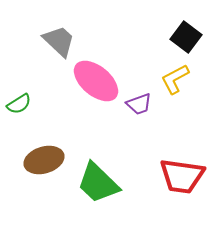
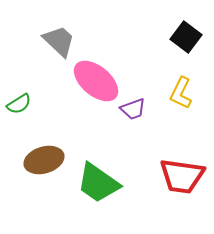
yellow L-shape: moved 6 px right, 14 px down; rotated 36 degrees counterclockwise
purple trapezoid: moved 6 px left, 5 px down
green trapezoid: rotated 9 degrees counterclockwise
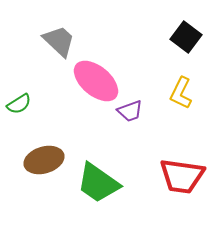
purple trapezoid: moved 3 px left, 2 px down
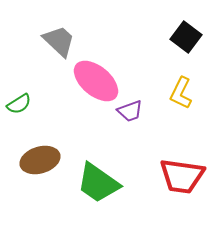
brown ellipse: moved 4 px left
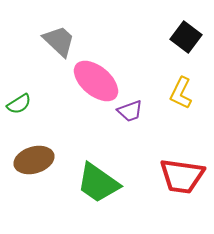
brown ellipse: moved 6 px left
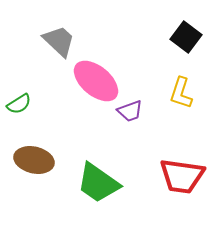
yellow L-shape: rotated 8 degrees counterclockwise
brown ellipse: rotated 30 degrees clockwise
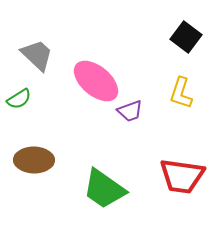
gray trapezoid: moved 22 px left, 14 px down
green semicircle: moved 5 px up
brown ellipse: rotated 12 degrees counterclockwise
green trapezoid: moved 6 px right, 6 px down
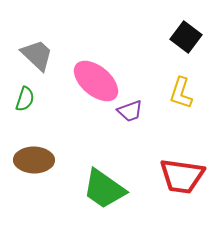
green semicircle: moved 6 px right; rotated 40 degrees counterclockwise
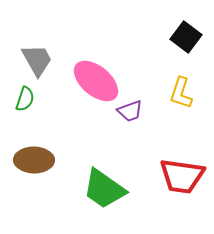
gray trapezoid: moved 5 px down; rotated 18 degrees clockwise
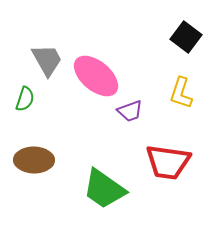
gray trapezoid: moved 10 px right
pink ellipse: moved 5 px up
red trapezoid: moved 14 px left, 14 px up
